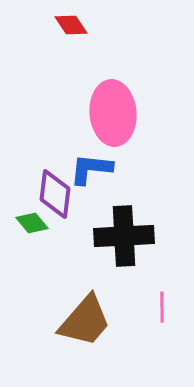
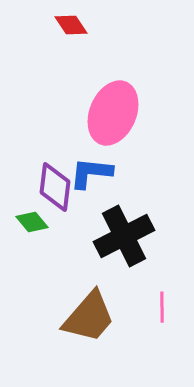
pink ellipse: rotated 28 degrees clockwise
blue L-shape: moved 4 px down
purple diamond: moved 7 px up
green diamond: moved 1 px up
black cross: rotated 24 degrees counterclockwise
brown trapezoid: moved 4 px right, 4 px up
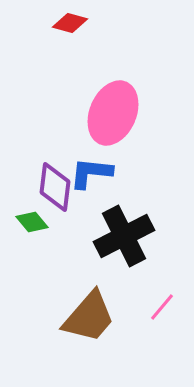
red diamond: moved 1 px left, 2 px up; rotated 40 degrees counterclockwise
pink line: rotated 40 degrees clockwise
